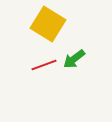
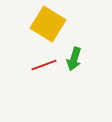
green arrow: rotated 35 degrees counterclockwise
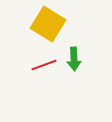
green arrow: rotated 20 degrees counterclockwise
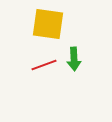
yellow square: rotated 24 degrees counterclockwise
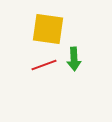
yellow square: moved 5 px down
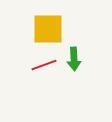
yellow square: rotated 8 degrees counterclockwise
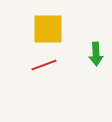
green arrow: moved 22 px right, 5 px up
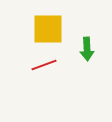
green arrow: moved 9 px left, 5 px up
